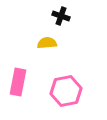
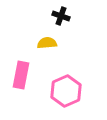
pink rectangle: moved 3 px right, 7 px up
pink hexagon: rotated 12 degrees counterclockwise
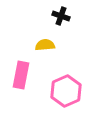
yellow semicircle: moved 2 px left, 2 px down
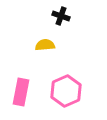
pink rectangle: moved 17 px down
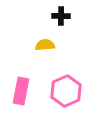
black cross: rotated 18 degrees counterclockwise
pink rectangle: moved 1 px up
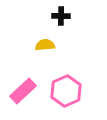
pink rectangle: moved 2 px right; rotated 36 degrees clockwise
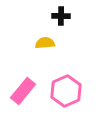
yellow semicircle: moved 2 px up
pink rectangle: rotated 8 degrees counterclockwise
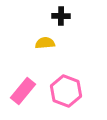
pink hexagon: rotated 16 degrees counterclockwise
